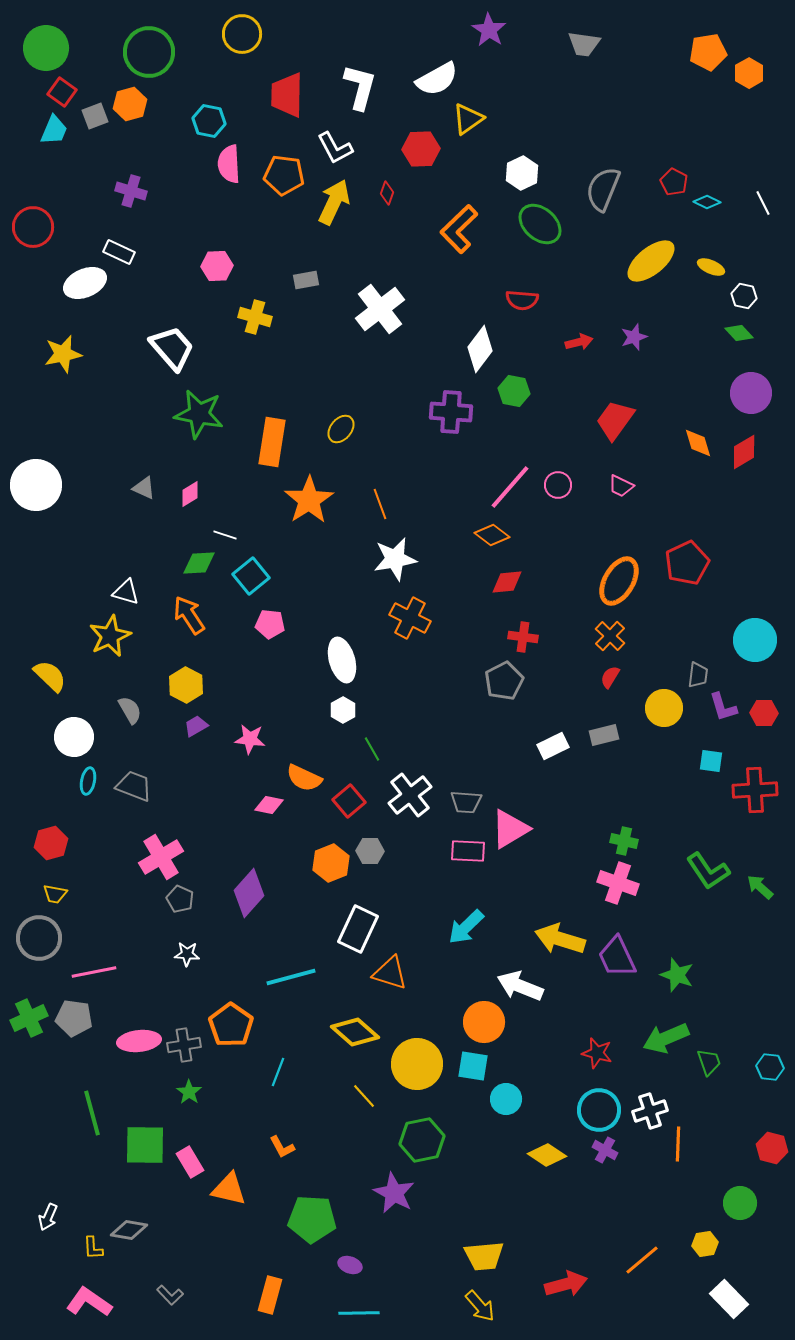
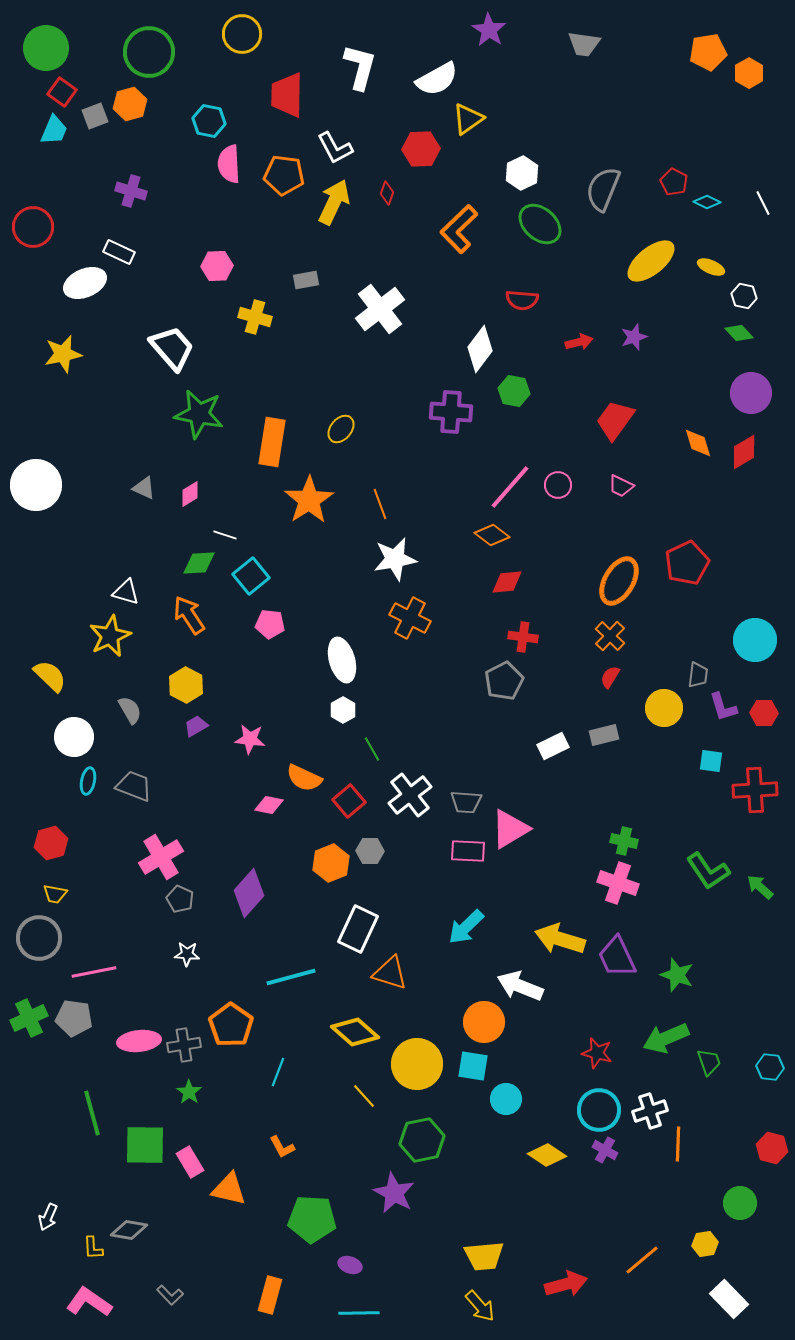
white L-shape at (360, 87): moved 20 px up
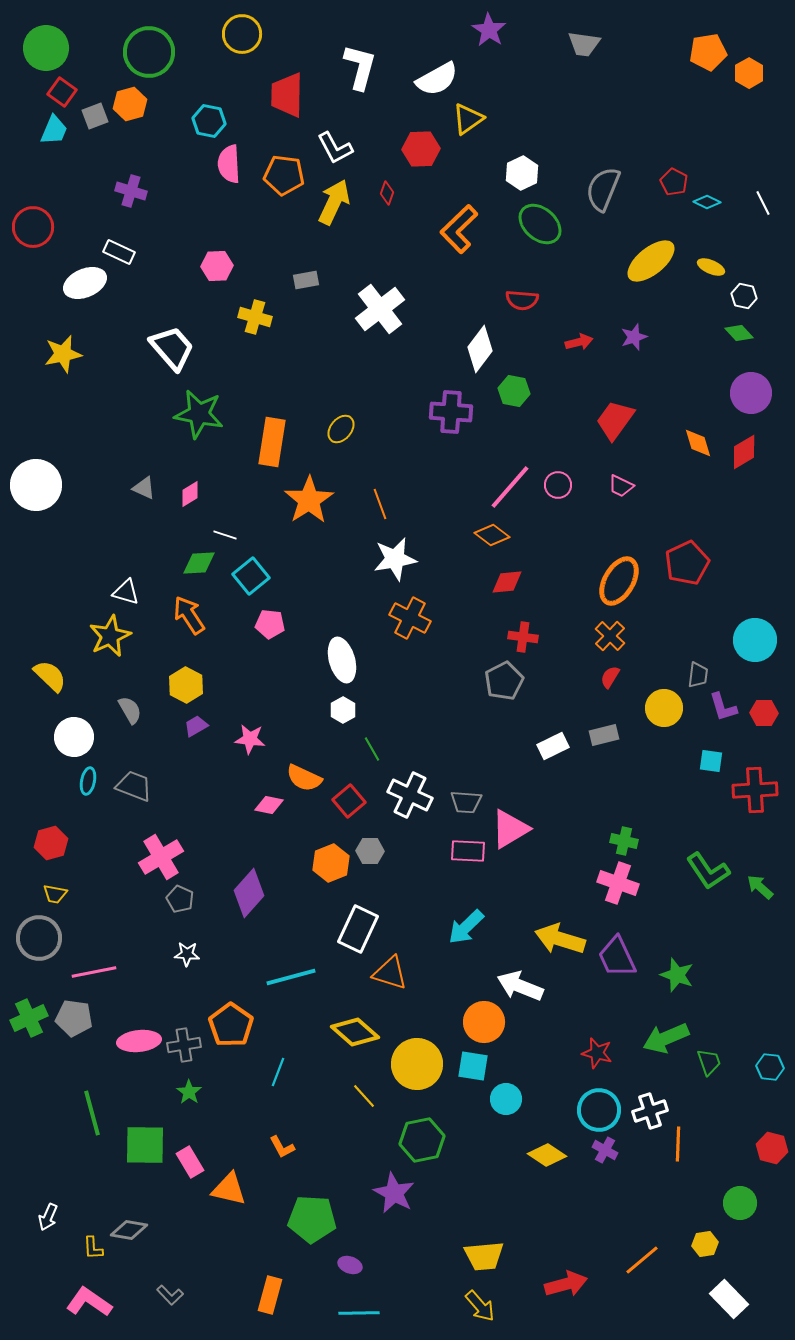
white cross at (410, 795): rotated 27 degrees counterclockwise
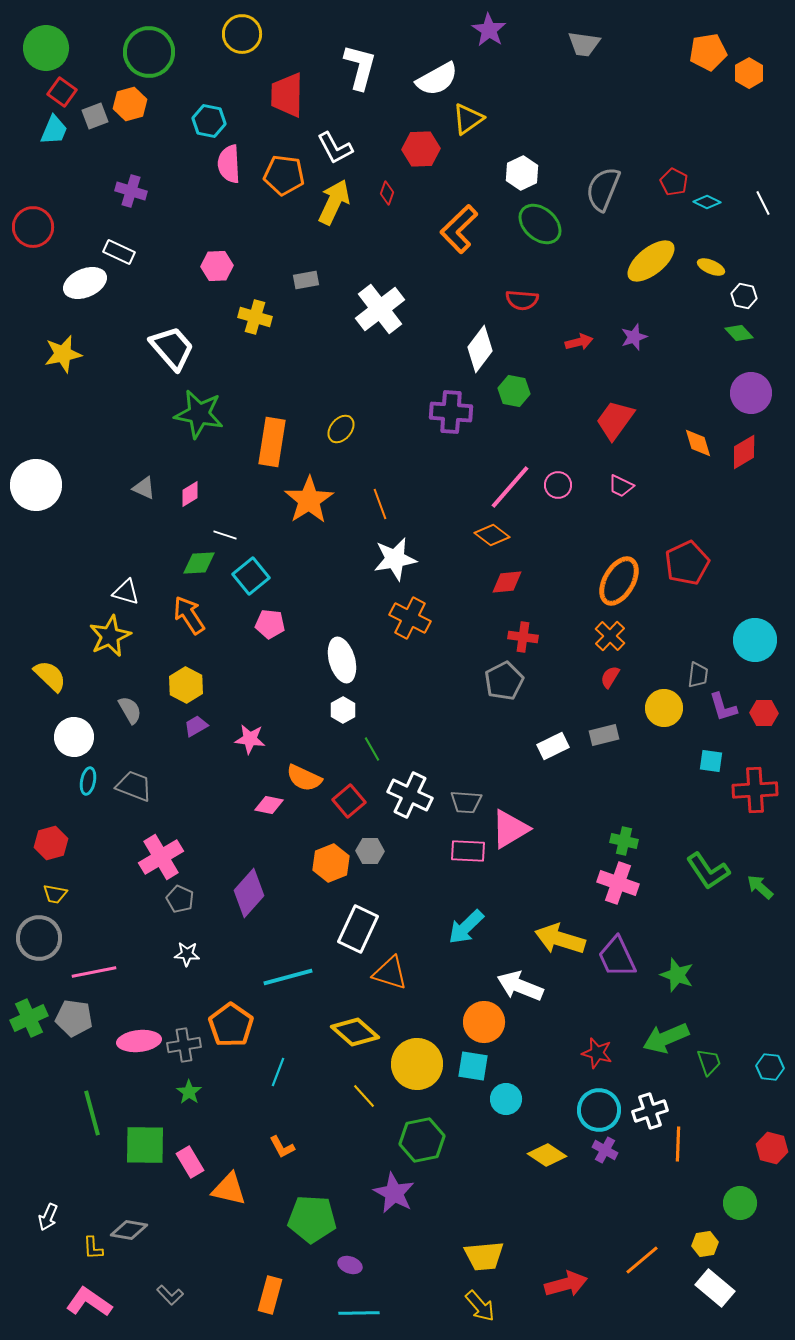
cyan line at (291, 977): moved 3 px left
white rectangle at (729, 1299): moved 14 px left, 11 px up; rotated 6 degrees counterclockwise
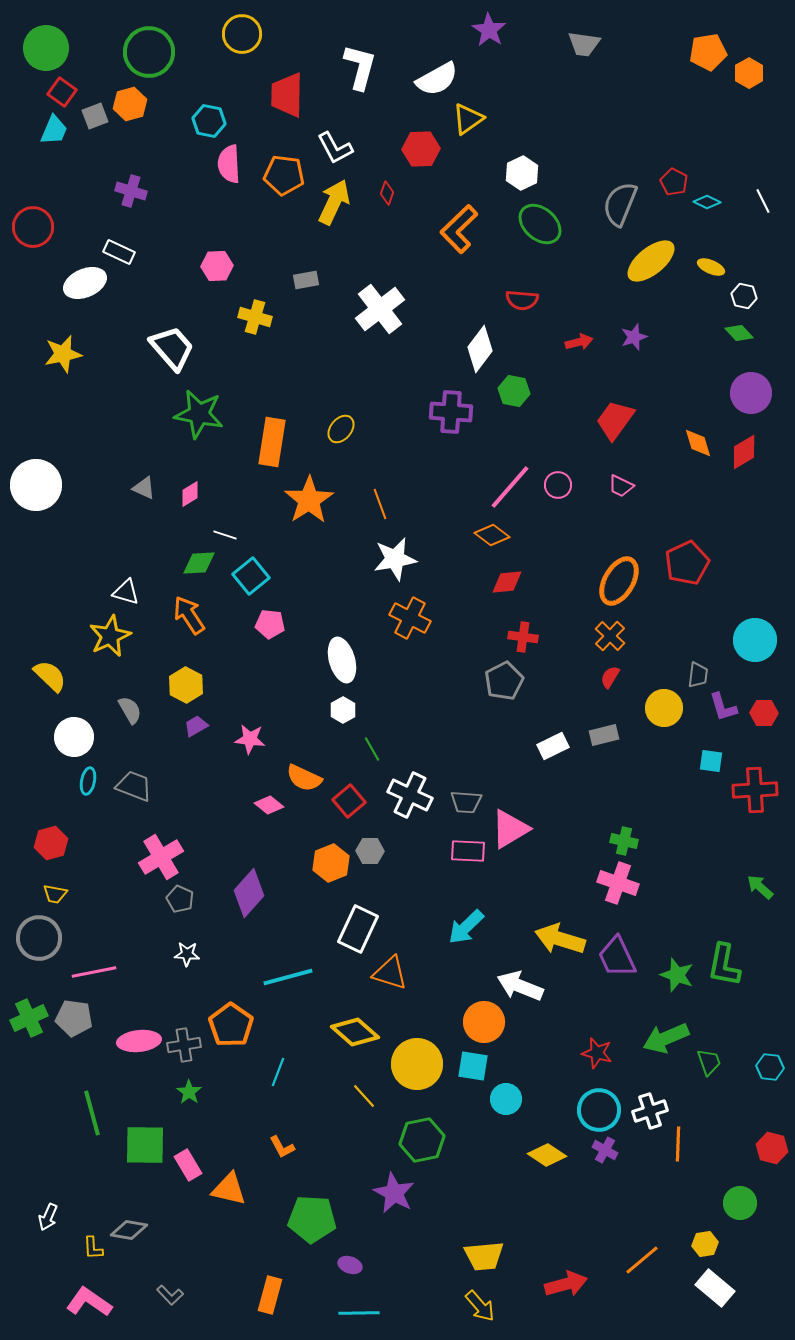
gray semicircle at (603, 189): moved 17 px right, 15 px down
white line at (763, 203): moved 2 px up
pink diamond at (269, 805): rotated 28 degrees clockwise
green L-shape at (708, 871): moved 16 px right, 94 px down; rotated 45 degrees clockwise
pink rectangle at (190, 1162): moved 2 px left, 3 px down
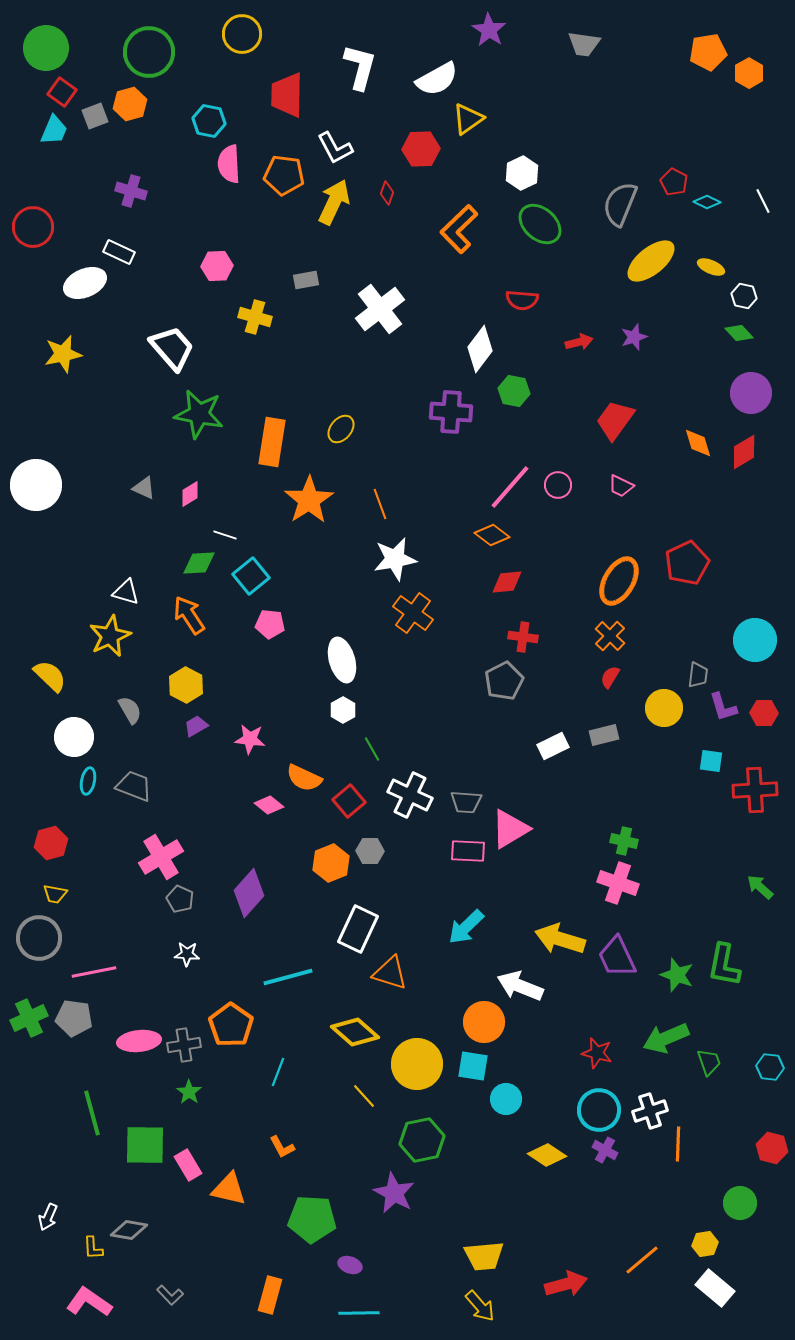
orange cross at (410, 618): moved 3 px right, 5 px up; rotated 9 degrees clockwise
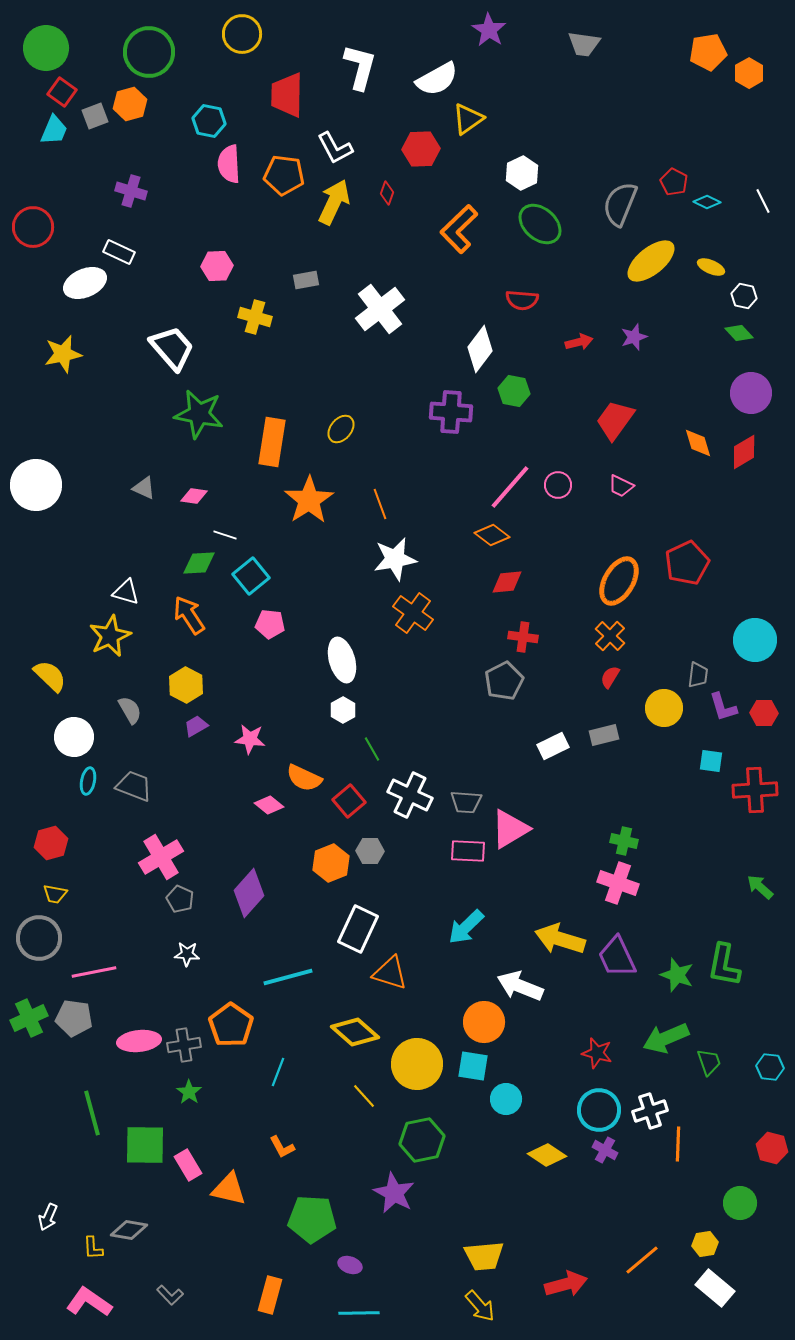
pink diamond at (190, 494): moved 4 px right, 2 px down; rotated 40 degrees clockwise
